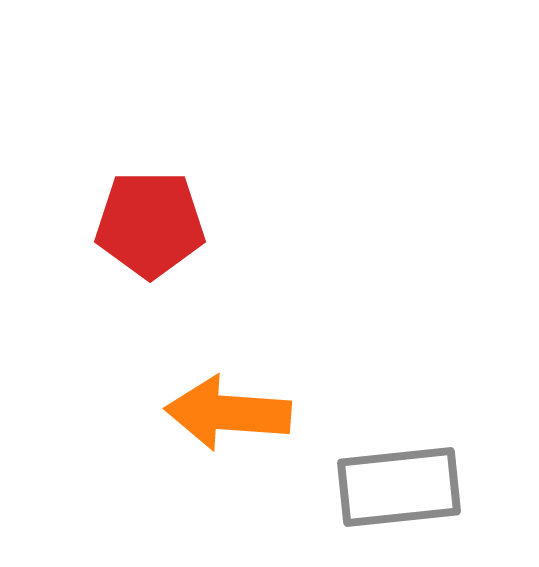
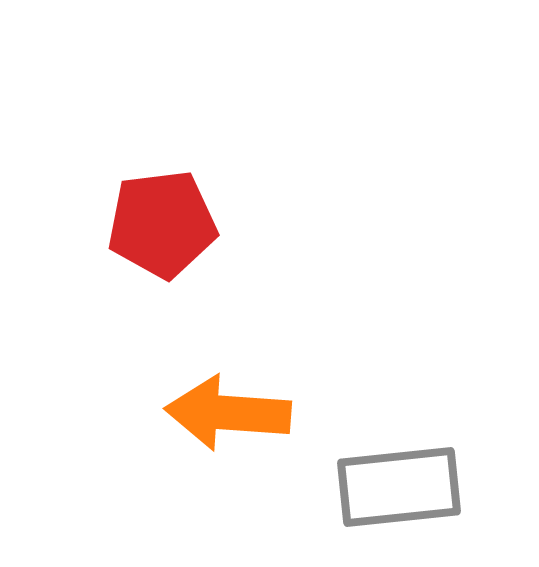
red pentagon: moved 12 px right; rotated 7 degrees counterclockwise
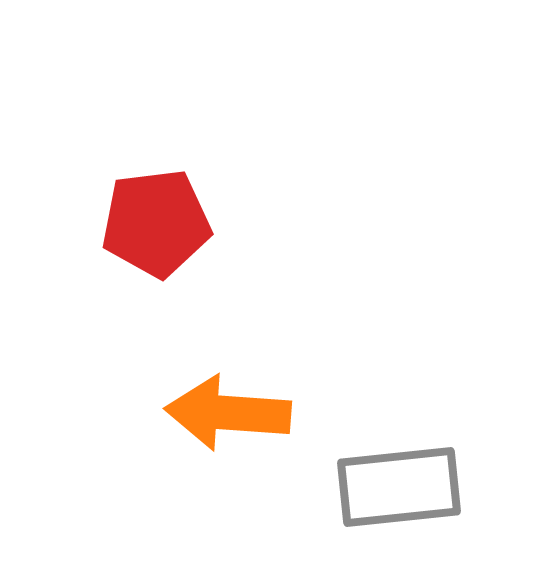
red pentagon: moved 6 px left, 1 px up
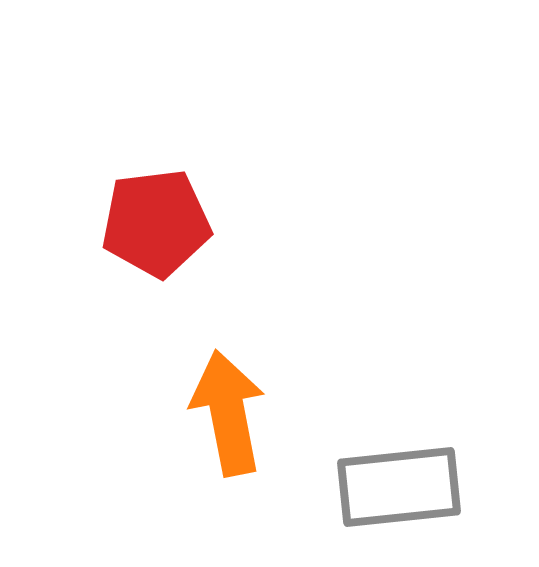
orange arrow: rotated 75 degrees clockwise
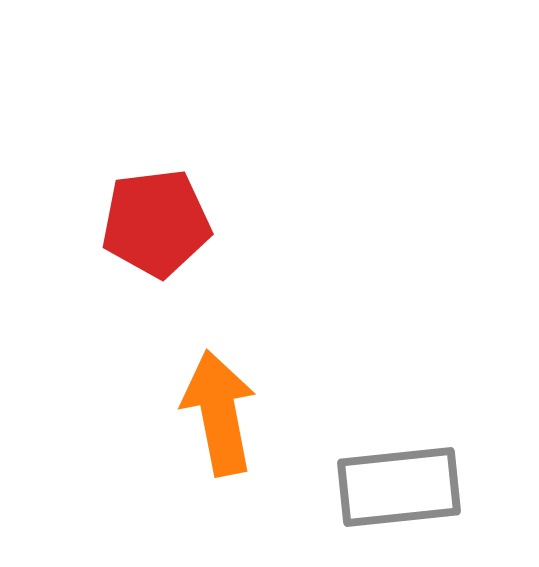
orange arrow: moved 9 px left
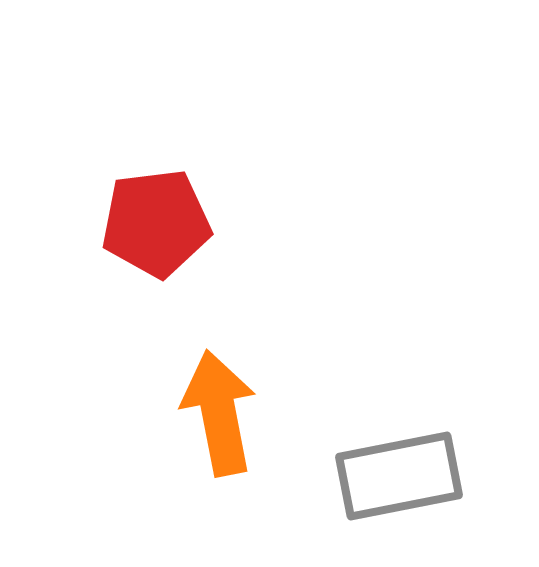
gray rectangle: moved 11 px up; rotated 5 degrees counterclockwise
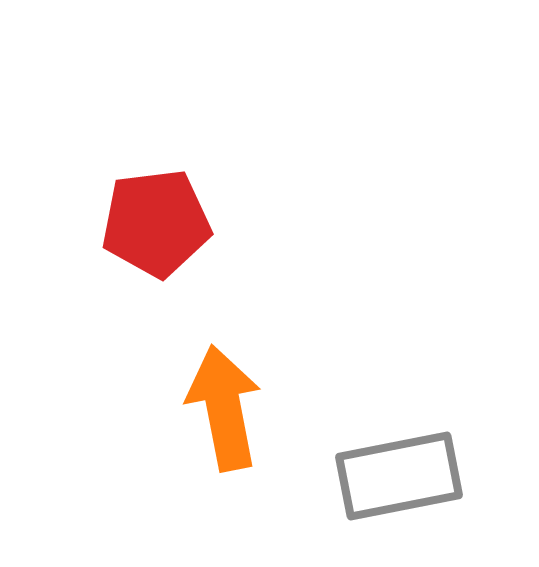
orange arrow: moved 5 px right, 5 px up
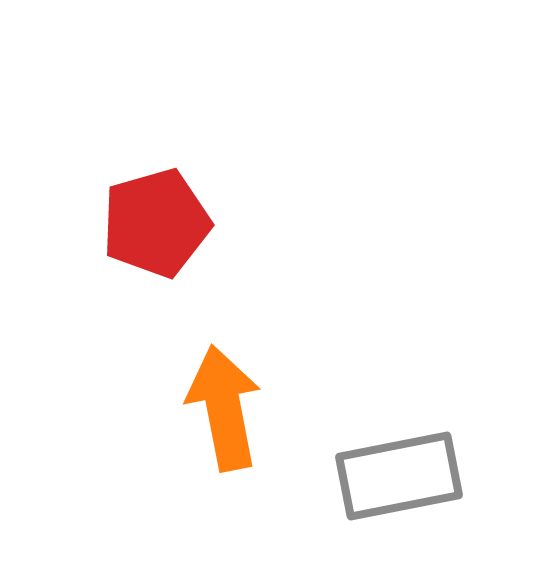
red pentagon: rotated 9 degrees counterclockwise
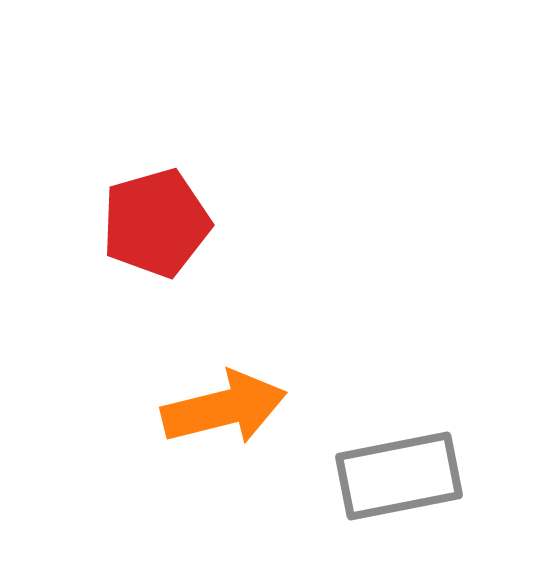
orange arrow: rotated 87 degrees clockwise
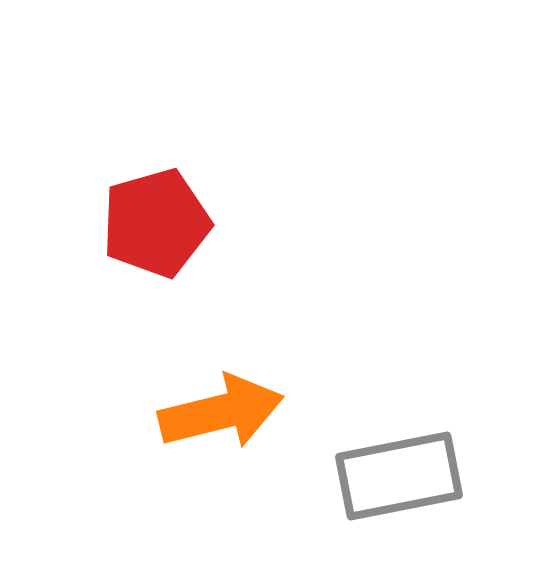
orange arrow: moved 3 px left, 4 px down
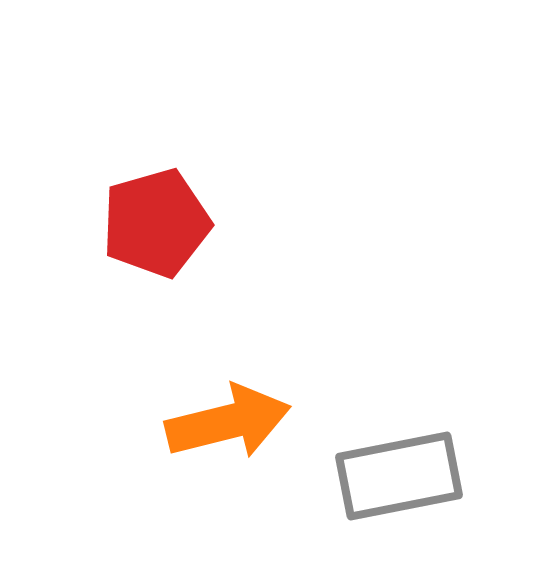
orange arrow: moved 7 px right, 10 px down
